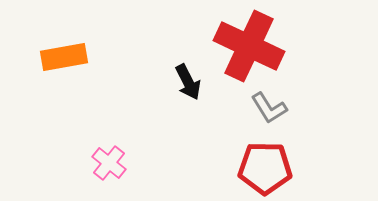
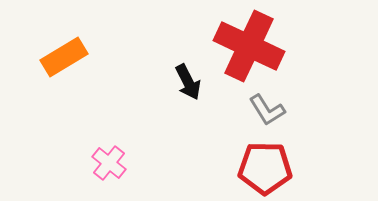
orange rectangle: rotated 21 degrees counterclockwise
gray L-shape: moved 2 px left, 2 px down
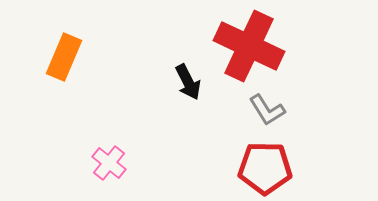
orange rectangle: rotated 36 degrees counterclockwise
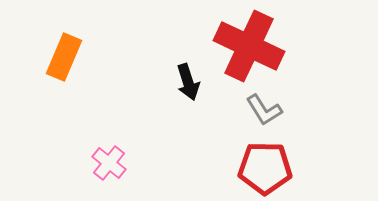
black arrow: rotated 9 degrees clockwise
gray L-shape: moved 3 px left
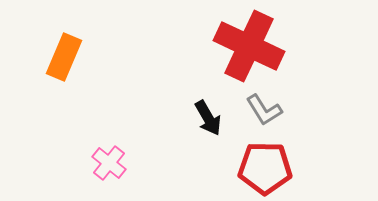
black arrow: moved 20 px right, 36 px down; rotated 12 degrees counterclockwise
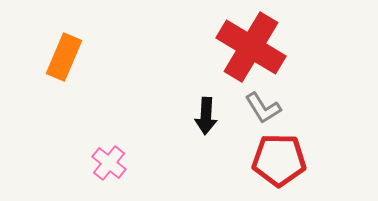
red cross: moved 2 px right, 1 px down; rotated 6 degrees clockwise
gray L-shape: moved 1 px left, 2 px up
black arrow: moved 2 px left, 2 px up; rotated 33 degrees clockwise
red pentagon: moved 14 px right, 8 px up
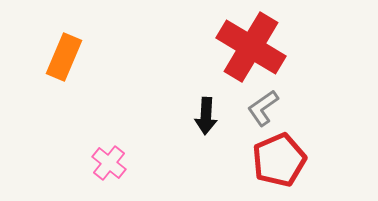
gray L-shape: rotated 87 degrees clockwise
red pentagon: rotated 24 degrees counterclockwise
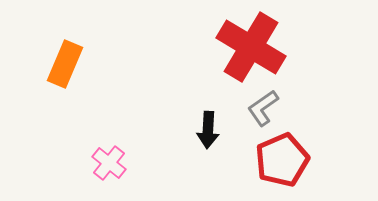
orange rectangle: moved 1 px right, 7 px down
black arrow: moved 2 px right, 14 px down
red pentagon: moved 3 px right
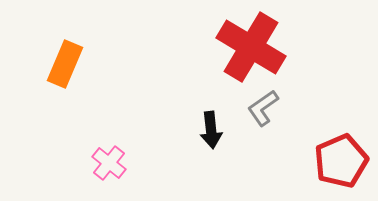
black arrow: moved 3 px right; rotated 9 degrees counterclockwise
red pentagon: moved 59 px right, 1 px down
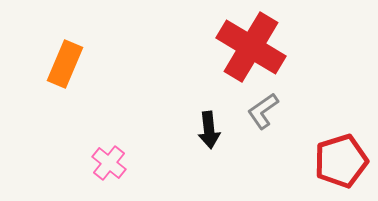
gray L-shape: moved 3 px down
black arrow: moved 2 px left
red pentagon: rotated 6 degrees clockwise
